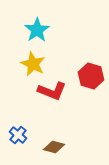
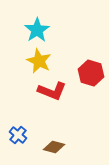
yellow star: moved 6 px right, 3 px up
red hexagon: moved 3 px up
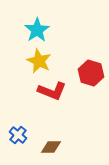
brown diamond: moved 3 px left; rotated 15 degrees counterclockwise
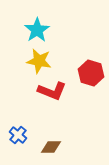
yellow star: rotated 15 degrees counterclockwise
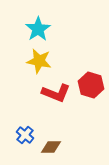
cyan star: moved 1 px right, 1 px up
red hexagon: moved 12 px down
red L-shape: moved 4 px right, 2 px down
blue cross: moved 7 px right
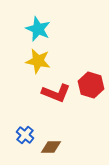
cyan star: rotated 15 degrees counterclockwise
yellow star: moved 1 px left
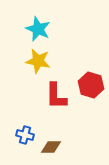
red L-shape: moved 3 px down; rotated 68 degrees clockwise
blue cross: rotated 24 degrees counterclockwise
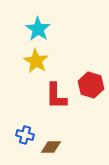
cyan star: rotated 10 degrees clockwise
yellow star: moved 2 px left; rotated 20 degrees clockwise
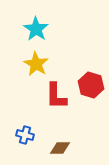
cyan star: moved 2 px left
yellow star: moved 3 px down
brown diamond: moved 9 px right, 1 px down
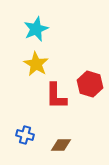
cyan star: rotated 15 degrees clockwise
red hexagon: moved 1 px left, 1 px up
brown diamond: moved 1 px right, 3 px up
